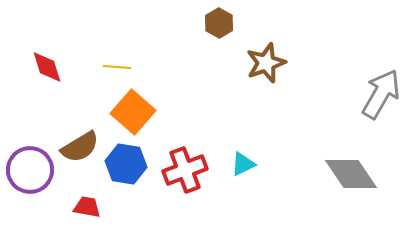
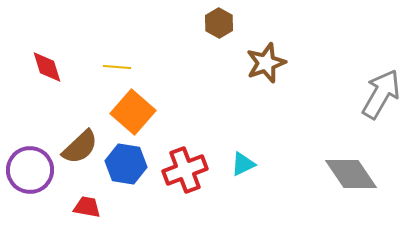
brown semicircle: rotated 12 degrees counterclockwise
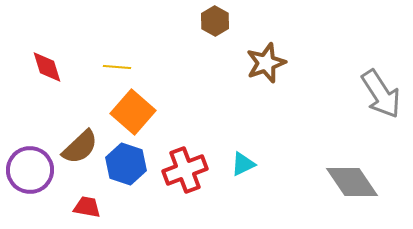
brown hexagon: moved 4 px left, 2 px up
gray arrow: rotated 117 degrees clockwise
blue hexagon: rotated 9 degrees clockwise
gray diamond: moved 1 px right, 8 px down
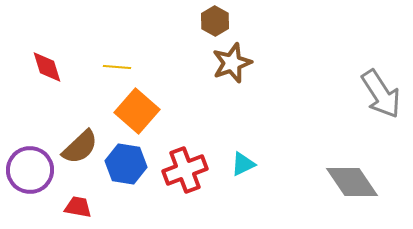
brown star: moved 34 px left
orange square: moved 4 px right, 1 px up
blue hexagon: rotated 9 degrees counterclockwise
red trapezoid: moved 9 px left
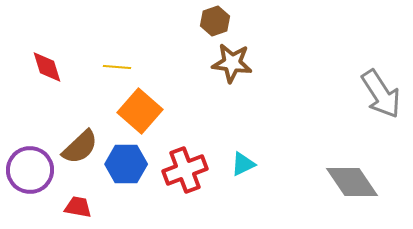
brown hexagon: rotated 12 degrees clockwise
brown star: rotated 27 degrees clockwise
orange square: moved 3 px right
blue hexagon: rotated 9 degrees counterclockwise
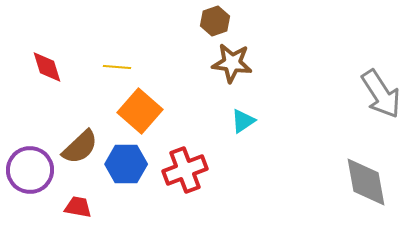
cyan triangle: moved 43 px up; rotated 8 degrees counterclockwise
gray diamond: moved 14 px right; rotated 24 degrees clockwise
